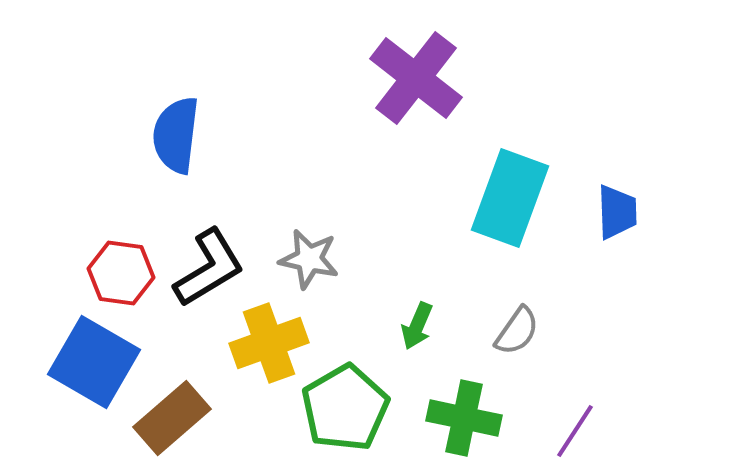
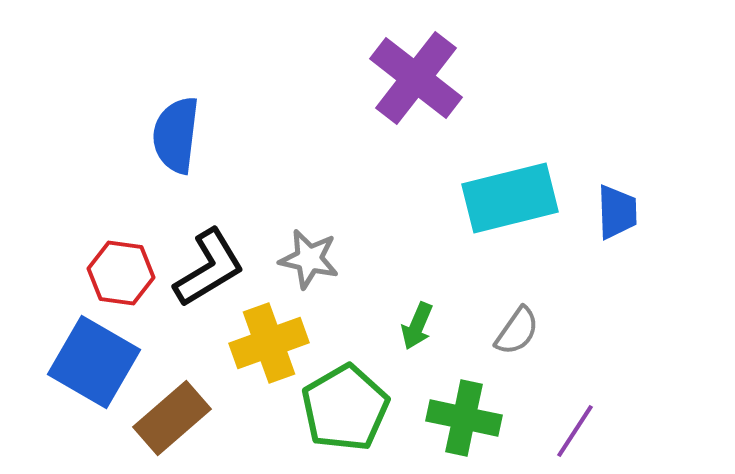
cyan rectangle: rotated 56 degrees clockwise
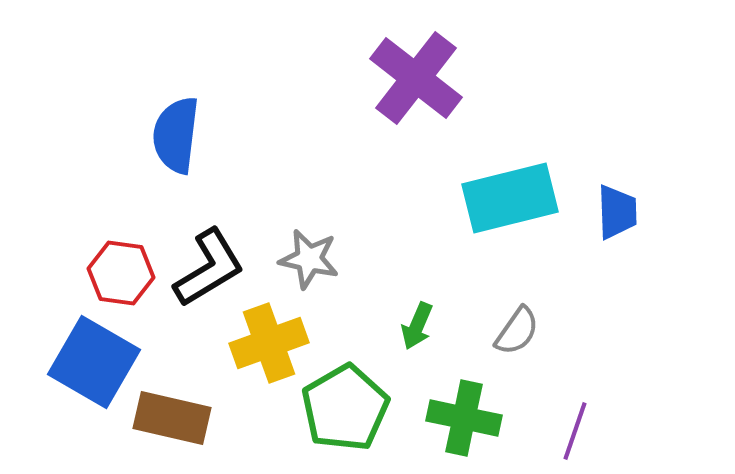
brown rectangle: rotated 54 degrees clockwise
purple line: rotated 14 degrees counterclockwise
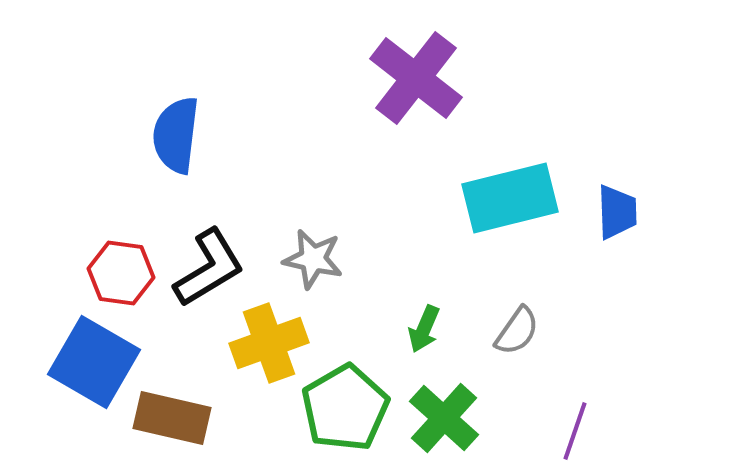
gray star: moved 4 px right
green arrow: moved 7 px right, 3 px down
green cross: moved 20 px left; rotated 30 degrees clockwise
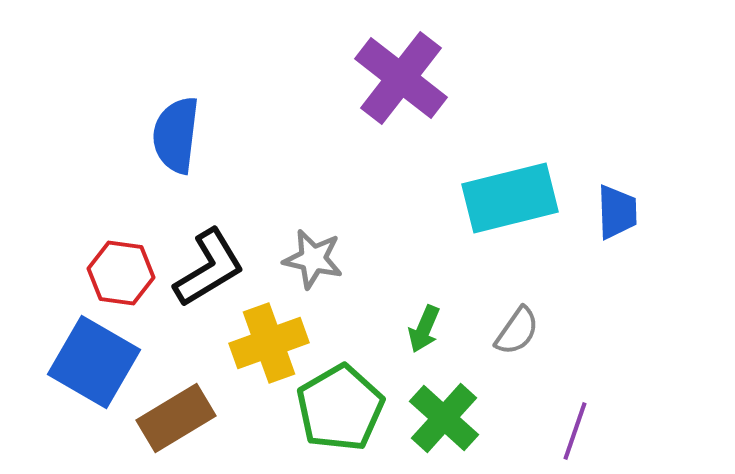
purple cross: moved 15 px left
green pentagon: moved 5 px left
brown rectangle: moved 4 px right; rotated 44 degrees counterclockwise
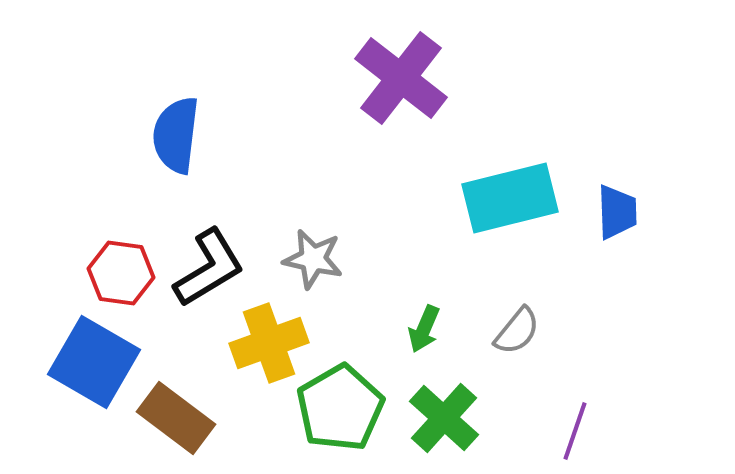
gray semicircle: rotated 4 degrees clockwise
brown rectangle: rotated 68 degrees clockwise
